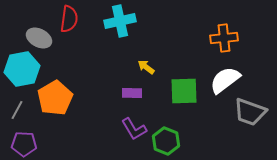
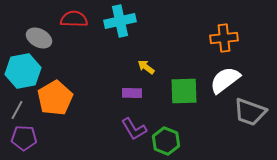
red semicircle: moved 5 px right; rotated 96 degrees counterclockwise
cyan hexagon: moved 1 px right, 2 px down
purple pentagon: moved 6 px up
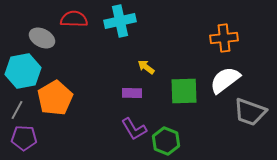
gray ellipse: moved 3 px right
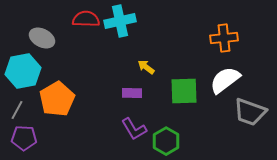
red semicircle: moved 12 px right
orange pentagon: moved 2 px right, 1 px down
green hexagon: rotated 8 degrees clockwise
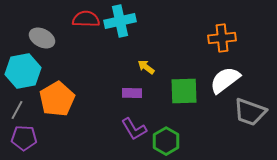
orange cross: moved 2 px left
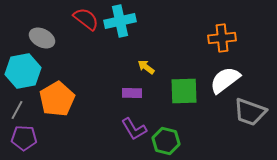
red semicircle: rotated 36 degrees clockwise
green hexagon: rotated 16 degrees counterclockwise
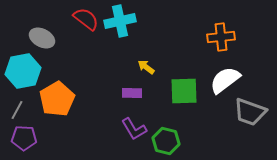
orange cross: moved 1 px left, 1 px up
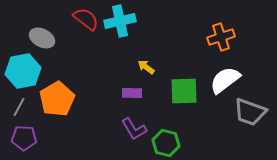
orange cross: rotated 12 degrees counterclockwise
gray line: moved 2 px right, 3 px up
green hexagon: moved 2 px down
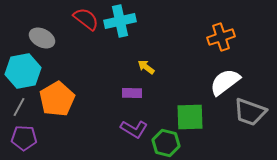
white semicircle: moved 2 px down
green square: moved 6 px right, 26 px down
purple L-shape: rotated 28 degrees counterclockwise
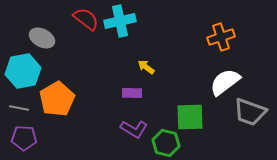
gray line: moved 1 px down; rotated 72 degrees clockwise
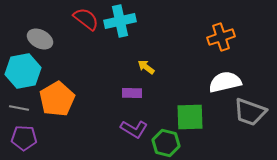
gray ellipse: moved 2 px left, 1 px down
white semicircle: rotated 24 degrees clockwise
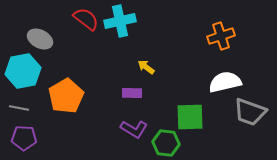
orange cross: moved 1 px up
orange pentagon: moved 9 px right, 3 px up
green hexagon: rotated 8 degrees counterclockwise
